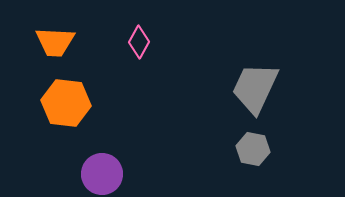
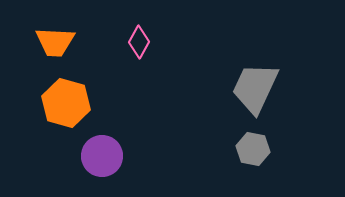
orange hexagon: rotated 9 degrees clockwise
purple circle: moved 18 px up
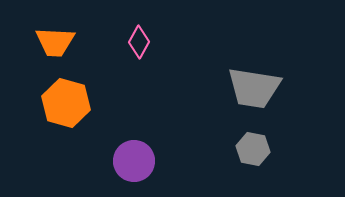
gray trapezoid: moved 1 px left; rotated 106 degrees counterclockwise
purple circle: moved 32 px right, 5 px down
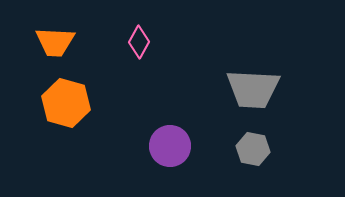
gray trapezoid: moved 1 px left, 1 px down; rotated 6 degrees counterclockwise
purple circle: moved 36 px right, 15 px up
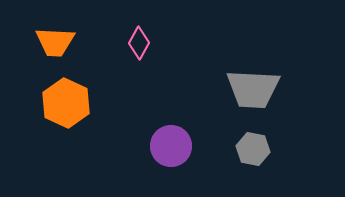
pink diamond: moved 1 px down
orange hexagon: rotated 9 degrees clockwise
purple circle: moved 1 px right
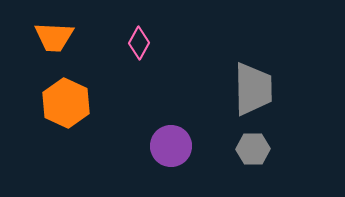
orange trapezoid: moved 1 px left, 5 px up
gray trapezoid: rotated 94 degrees counterclockwise
gray hexagon: rotated 12 degrees counterclockwise
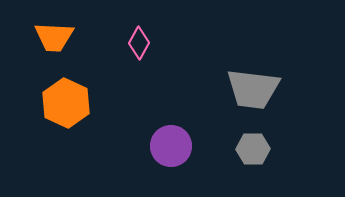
gray trapezoid: rotated 98 degrees clockwise
